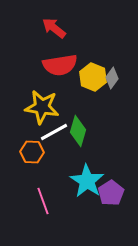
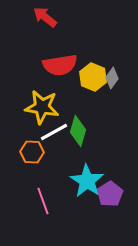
red arrow: moved 9 px left, 11 px up
purple pentagon: moved 1 px left, 1 px down
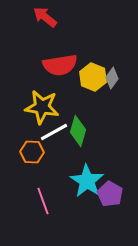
purple pentagon: rotated 10 degrees counterclockwise
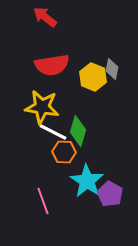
red semicircle: moved 8 px left
gray diamond: moved 9 px up; rotated 25 degrees counterclockwise
white line: moved 1 px left; rotated 56 degrees clockwise
orange hexagon: moved 32 px right
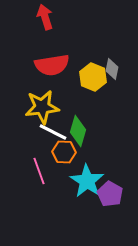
red arrow: rotated 35 degrees clockwise
yellow star: rotated 16 degrees counterclockwise
pink line: moved 4 px left, 30 px up
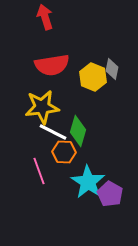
cyan star: moved 1 px right, 1 px down
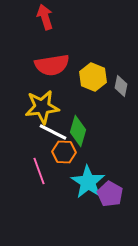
gray diamond: moved 9 px right, 17 px down
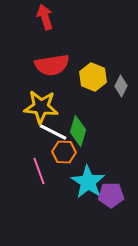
gray diamond: rotated 15 degrees clockwise
yellow star: moved 1 px left; rotated 12 degrees clockwise
purple pentagon: moved 1 px right, 1 px down; rotated 30 degrees counterclockwise
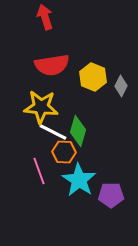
cyan star: moved 9 px left, 2 px up
